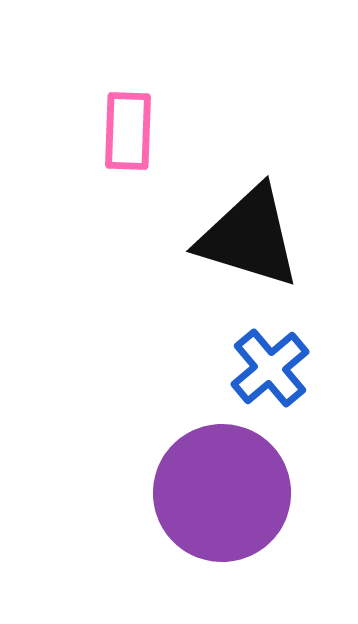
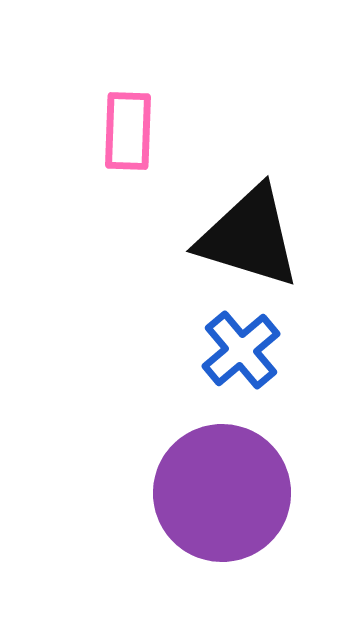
blue cross: moved 29 px left, 18 px up
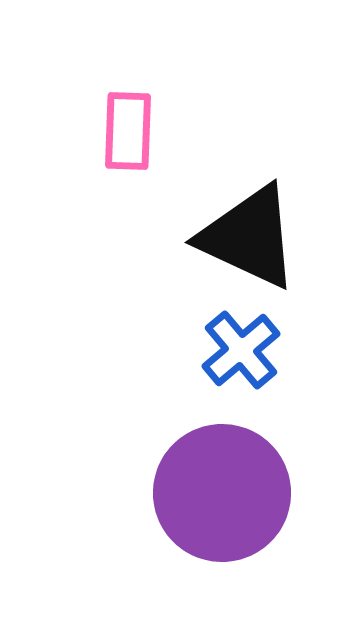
black triangle: rotated 8 degrees clockwise
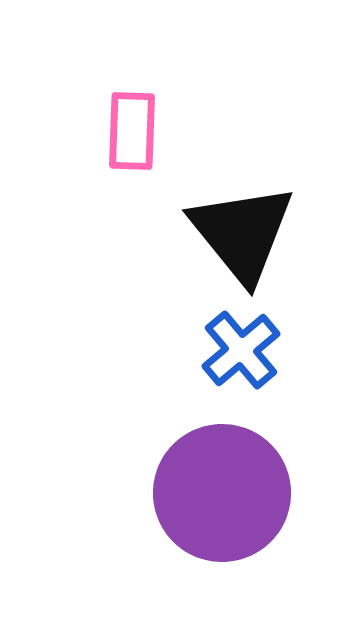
pink rectangle: moved 4 px right
black triangle: moved 7 px left, 4 px up; rotated 26 degrees clockwise
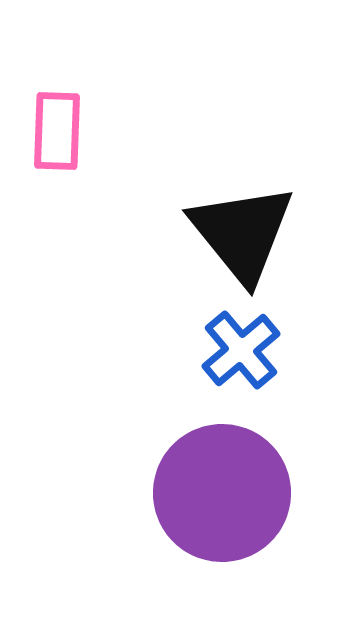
pink rectangle: moved 75 px left
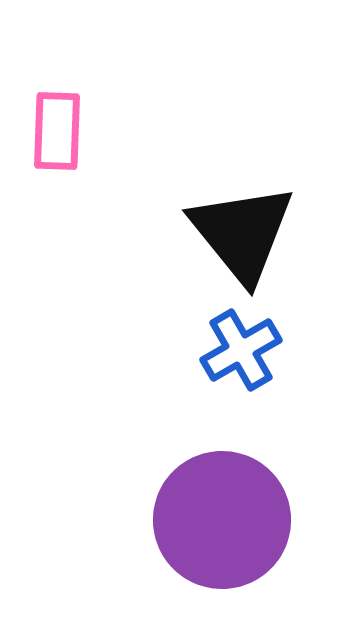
blue cross: rotated 10 degrees clockwise
purple circle: moved 27 px down
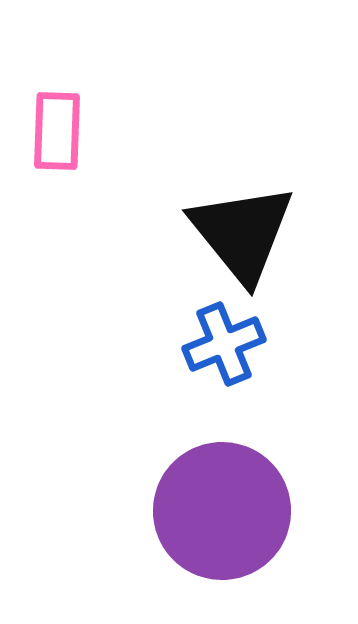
blue cross: moved 17 px left, 6 px up; rotated 8 degrees clockwise
purple circle: moved 9 px up
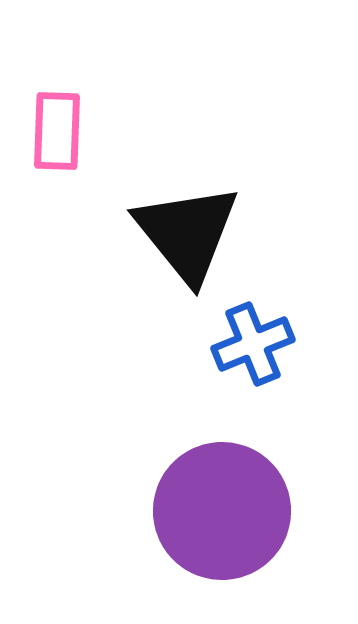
black triangle: moved 55 px left
blue cross: moved 29 px right
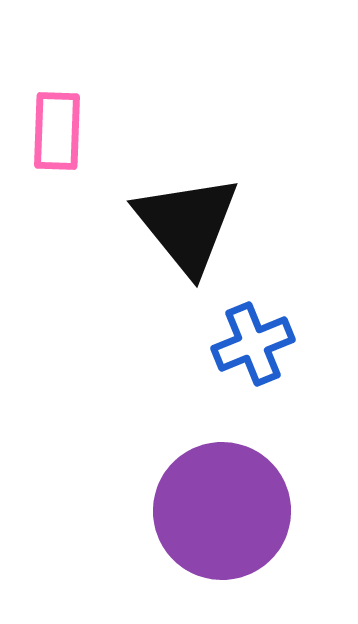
black triangle: moved 9 px up
